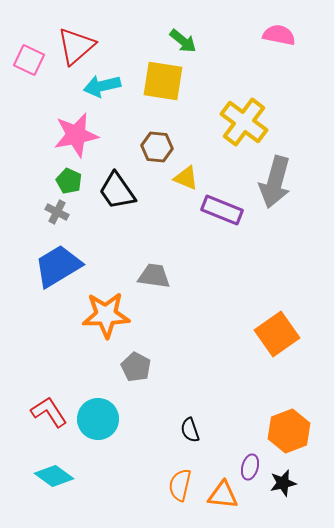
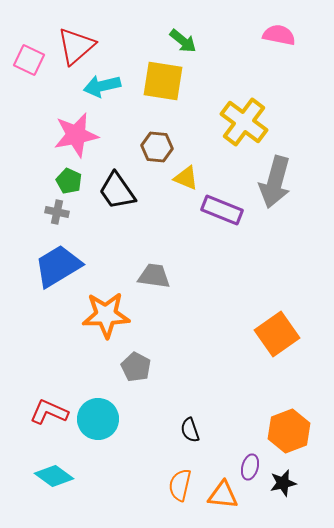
gray cross: rotated 15 degrees counterclockwise
red L-shape: rotated 33 degrees counterclockwise
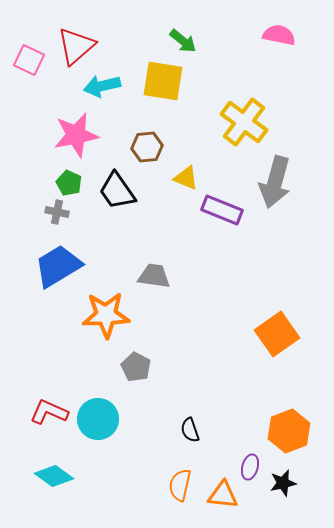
brown hexagon: moved 10 px left; rotated 12 degrees counterclockwise
green pentagon: moved 2 px down
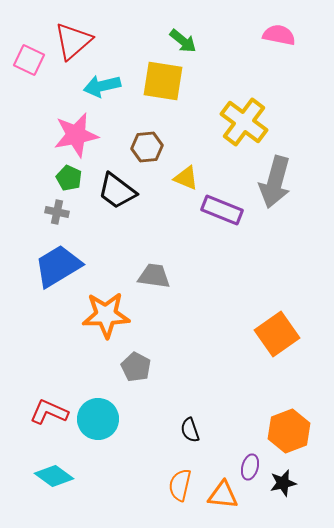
red triangle: moved 3 px left, 5 px up
green pentagon: moved 5 px up
black trapezoid: rotated 18 degrees counterclockwise
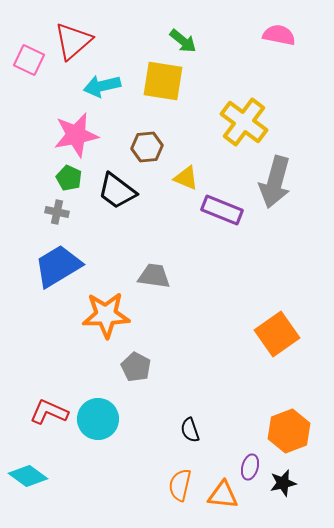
cyan diamond: moved 26 px left
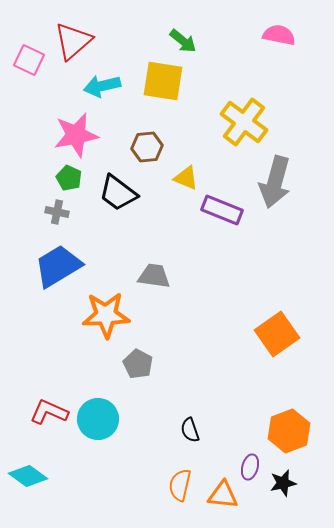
black trapezoid: moved 1 px right, 2 px down
gray pentagon: moved 2 px right, 3 px up
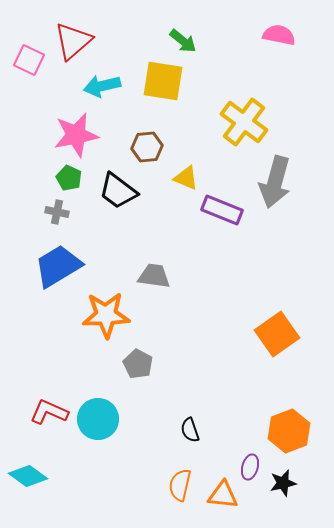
black trapezoid: moved 2 px up
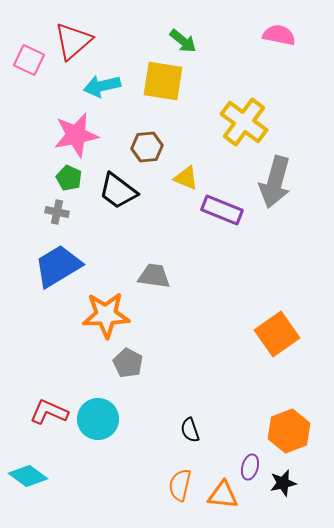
gray pentagon: moved 10 px left, 1 px up
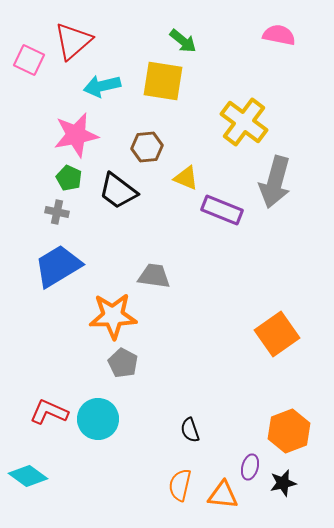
orange star: moved 7 px right, 1 px down
gray pentagon: moved 5 px left
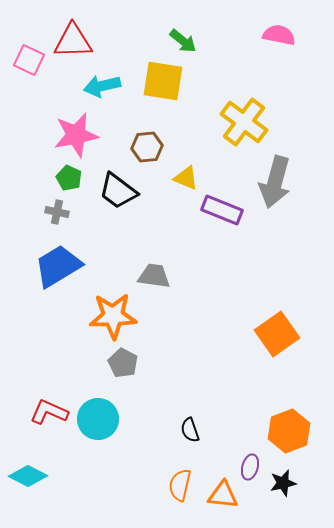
red triangle: rotated 39 degrees clockwise
cyan diamond: rotated 9 degrees counterclockwise
